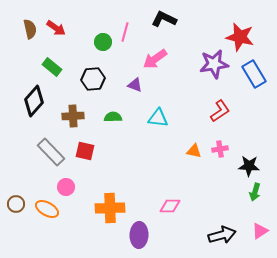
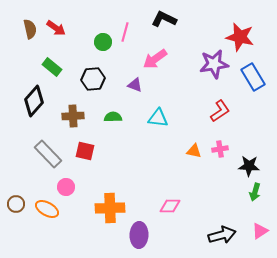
blue rectangle: moved 1 px left, 3 px down
gray rectangle: moved 3 px left, 2 px down
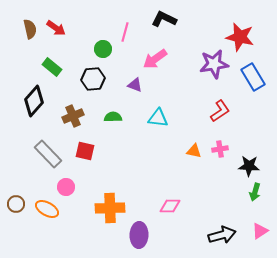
green circle: moved 7 px down
brown cross: rotated 20 degrees counterclockwise
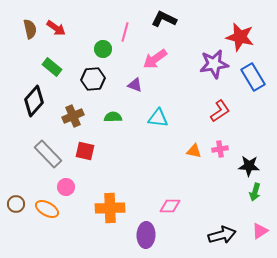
purple ellipse: moved 7 px right
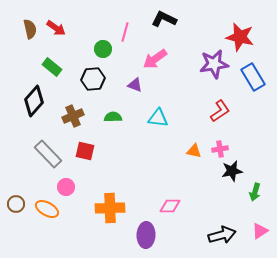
black star: moved 17 px left, 5 px down; rotated 15 degrees counterclockwise
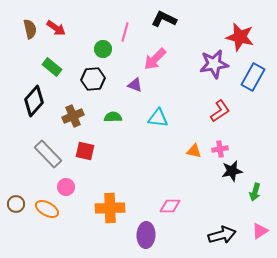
pink arrow: rotated 10 degrees counterclockwise
blue rectangle: rotated 60 degrees clockwise
